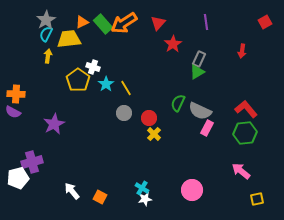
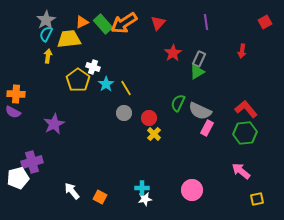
red star: moved 9 px down
cyan cross: rotated 32 degrees counterclockwise
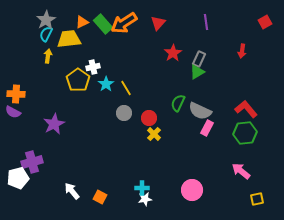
white cross: rotated 32 degrees counterclockwise
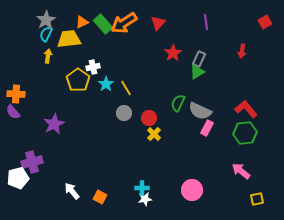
purple semicircle: rotated 21 degrees clockwise
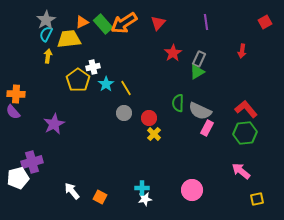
green semicircle: rotated 24 degrees counterclockwise
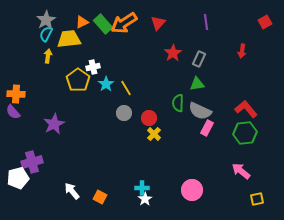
green triangle: moved 12 px down; rotated 21 degrees clockwise
white star: rotated 24 degrees counterclockwise
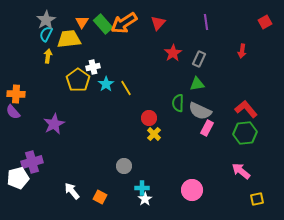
orange triangle: rotated 32 degrees counterclockwise
gray circle: moved 53 px down
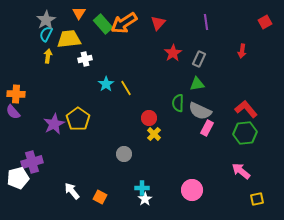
orange triangle: moved 3 px left, 9 px up
white cross: moved 8 px left, 8 px up
yellow pentagon: moved 39 px down
gray circle: moved 12 px up
